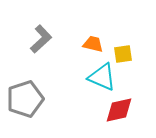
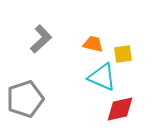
red diamond: moved 1 px right, 1 px up
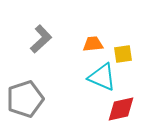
orange trapezoid: rotated 20 degrees counterclockwise
red diamond: moved 1 px right
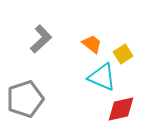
orange trapezoid: moved 1 px left; rotated 45 degrees clockwise
yellow square: rotated 24 degrees counterclockwise
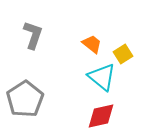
gray L-shape: moved 8 px left, 4 px up; rotated 28 degrees counterclockwise
cyan triangle: rotated 16 degrees clockwise
gray pentagon: rotated 15 degrees counterclockwise
red diamond: moved 20 px left, 7 px down
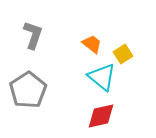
gray pentagon: moved 3 px right, 9 px up
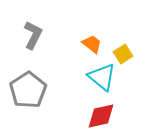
gray L-shape: rotated 8 degrees clockwise
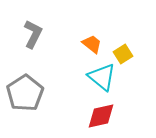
gray L-shape: moved 1 px up
gray pentagon: moved 3 px left, 3 px down
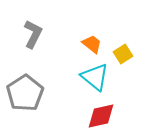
cyan triangle: moved 7 px left
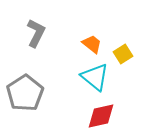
gray L-shape: moved 3 px right, 1 px up
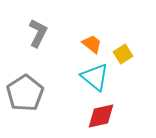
gray L-shape: moved 2 px right
